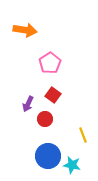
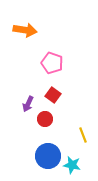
pink pentagon: moved 2 px right; rotated 20 degrees counterclockwise
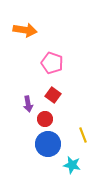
purple arrow: rotated 35 degrees counterclockwise
blue circle: moved 12 px up
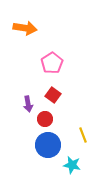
orange arrow: moved 2 px up
pink pentagon: rotated 20 degrees clockwise
blue circle: moved 1 px down
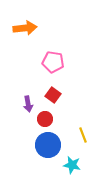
orange arrow: rotated 15 degrees counterclockwise
pink pentagon: moved 1 px right, 1 px up; rotated 30 degrees counterclockwise
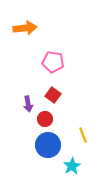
cyan star: moved 1 px down; rotated 30 degrees clockwise
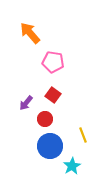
orange arrow: moved 5 px right, 5 px down; rotated 125 degrees counterclockwise
purple arrow: moved 2 px left, 1 px up; rotated 49 degrees clockwise
blue circle: moved 2 px right, 1 px down
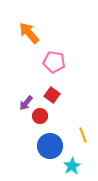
orange arrow: moved 1 px left
pink pentagon: moved 1 px right
red square: moved 1 px left
red circle: moved 5 px left, 3 px up
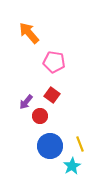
purple arrow: moved 1 px up
yellow line: moved 3 px left, 9 px down
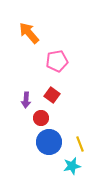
pink pentagon: moved 3 px right, 1 px up; rotated 20 degrees counterclockwise
purple arrow: moved 2 px up; rotated 35 degrees counterclockwise
red circle: moved 1 px right, 2 px down
blue circle: moved 1 px left, 4 px up
cyan star: rotated 18 degrees clockwise
